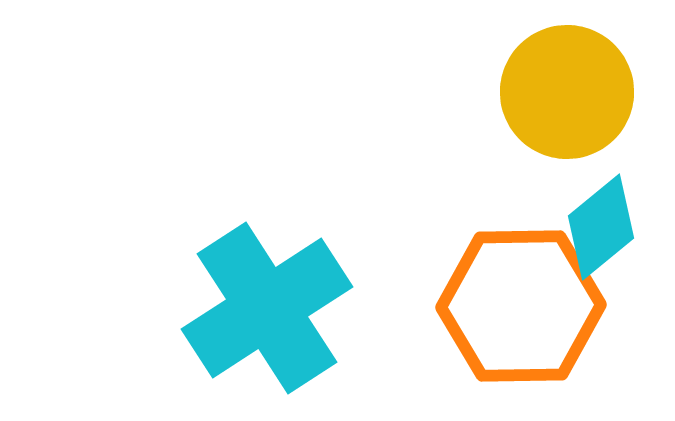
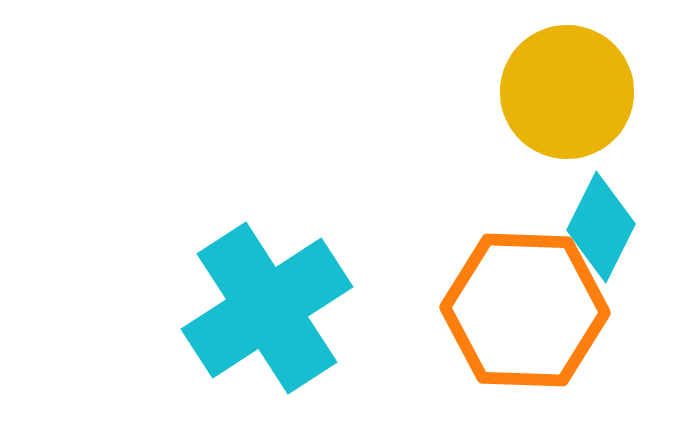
cyan diamond: rotated 24 degrees counterclockwise
orange hexagon: moved 4 px right, 4 px down; rotated 3 degrees clockwise
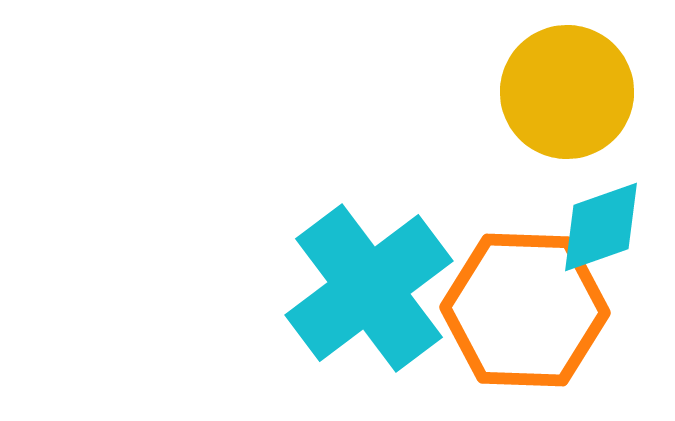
cyan diamond: rotated 44 degrees clockwise
cyan cross: moved 102 px right, 20 px up; rotated 4 degrees counterclockwise
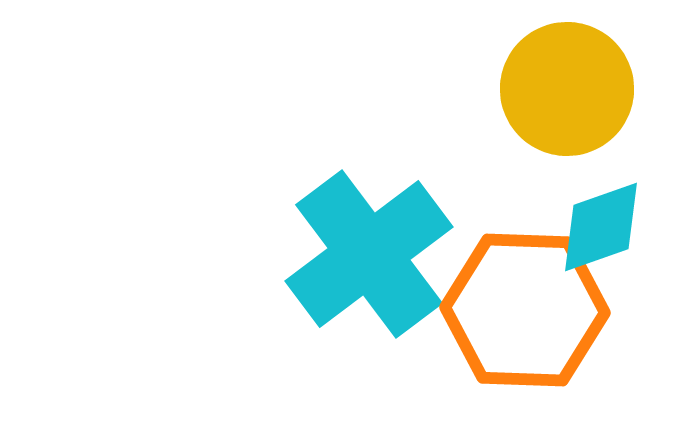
yellow circle: moved 3 px up
cyan cross: moved 34 px up
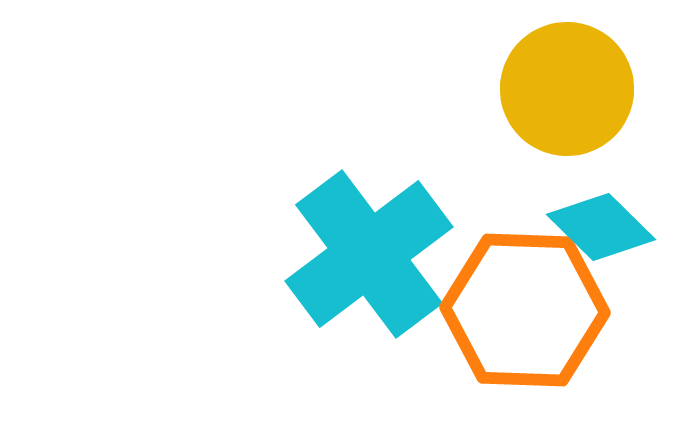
cyan diamond: rotated 64 degrees clockwise
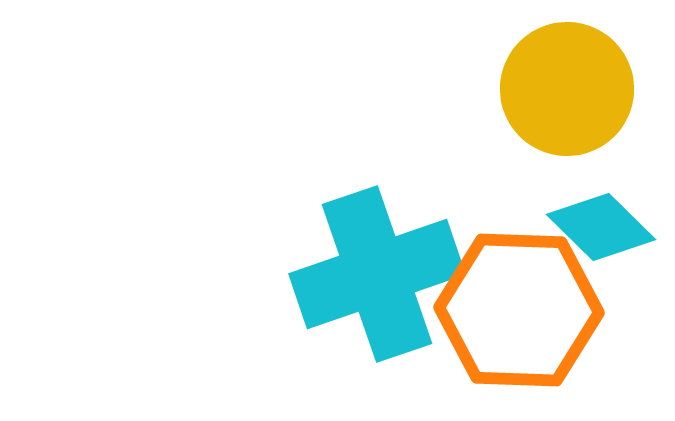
cyan cross: moved 8 px right, 20 px down; rotated 18 degrees clockwise
orange hexagon: moved 6 px left
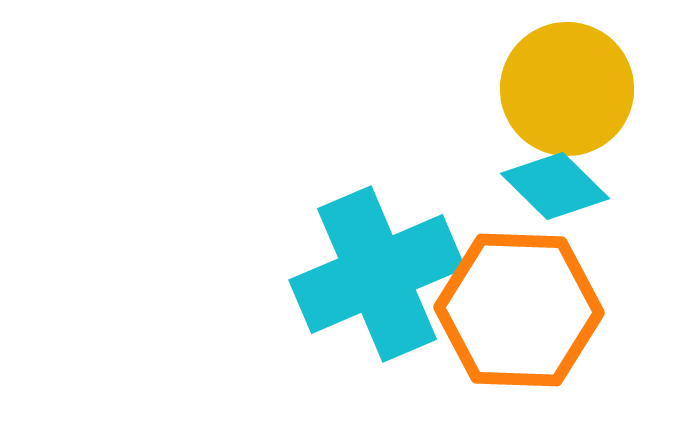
cyan diamond: moved 46 px left, 41 px up
cyan cross: rotated 4 degrees counterclockwise
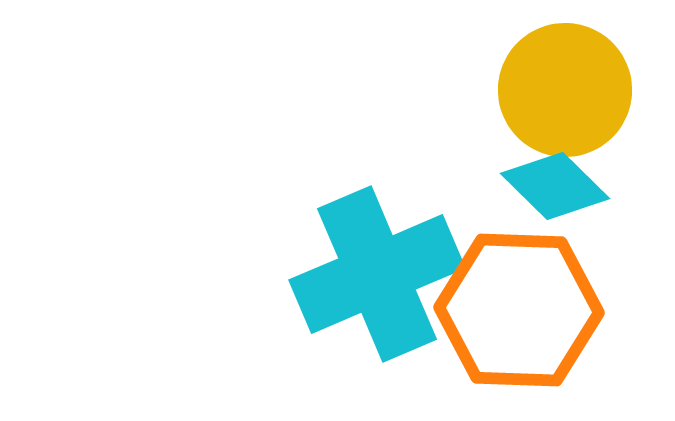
yellow circle: moved 2 px left, 1 px down
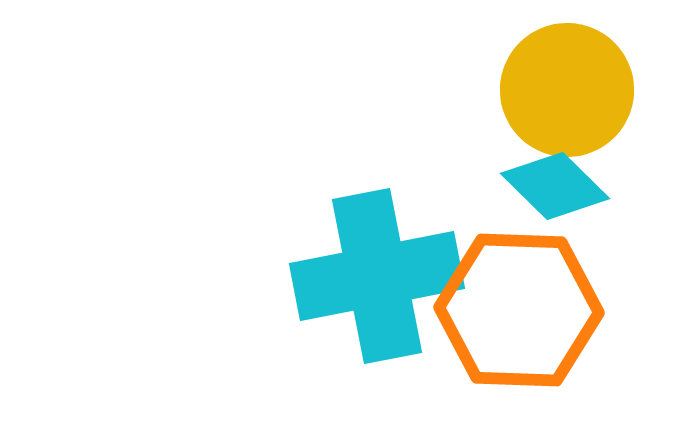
yellow circle: moved 2 px right
cyan cross: moved 2 px down; rotated 12 degrees clockwise
